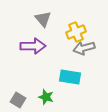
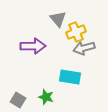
gray triangle: moved 15 px right
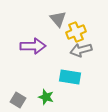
gray arrow: moved 3 px left, 2 px down
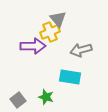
yellow cross: moved 26 px left
gray square: rotated 21 degrees clockwise
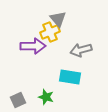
gray square: rotated 14 degrees clockwise
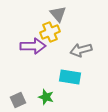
gray triangle: moved 5 px up
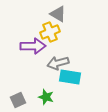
gray triangle: rotated 18 degrees counterclockwise
gray arrow: moved 23 px left, 13 px down
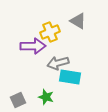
gray triangle: moved 20 px right, 7 px down
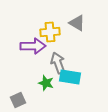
gray triangle: moved 1 px left, 2 px down
yellow cross: rotated 18 degrees clockwise
gray arrow: rotated 85 degrees clockwise
green star: moved 14 px up
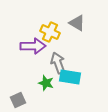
yellow cross: rotated 30 degrees clockwise
